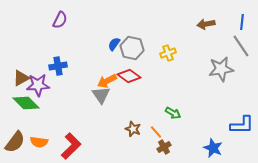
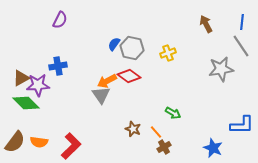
brown arrow: rotated 72 degrees clockwise
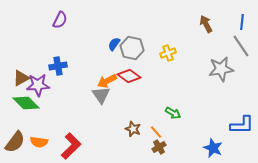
brown cross: moved 5 px left
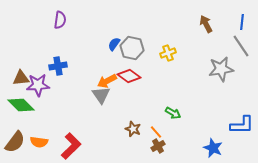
purple semicircle: rotated 18 degrees counterclockwise
brown triangle: rotated 24 degrees clockwise
green diamond: moved 5 px left, 2 px down
brown cross: moved 1 px left, 1 px up
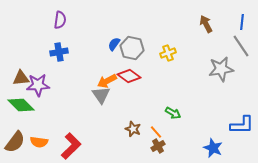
blue cross: moved 1 px right, 14 px up
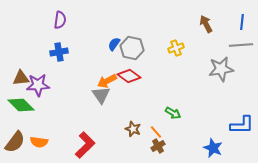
gray line: moved 1 px up; rotated 60 degrees counterclockwise
yellow cross: moved 8 px right, 5 px up
red L-shape: moved 14 px right, 1 px up
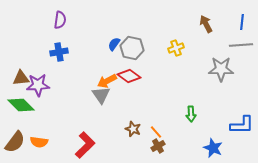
gray star: rotated 10 degrees clockwise
green arrow: moved 18 px right, 1 px down; rotated 56 degrees clockwise
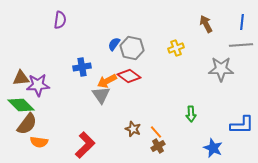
blue cross: moved 23 px right, 15 px down
brown semicircle: moved 12 px right, 18 px up
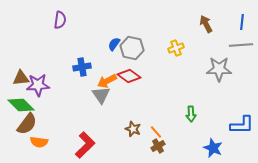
gray star: moved 2 px left
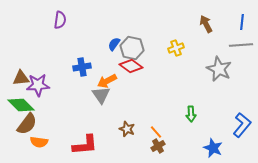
gray star: rotated 25 degrees clockwise
red diamond: moved 2 px right, 10 px up
blue L-shape: rotated 50 degrees counterclockwise
brown star: moved 6 px left
red L-shape: rotated 40 degrees clockwise
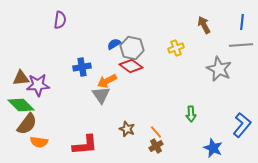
brown arrow: moved 2 px left, 1 px down
blue semicircle: rotated 24 degrees clockwise
brown cross: moved 2 px left
